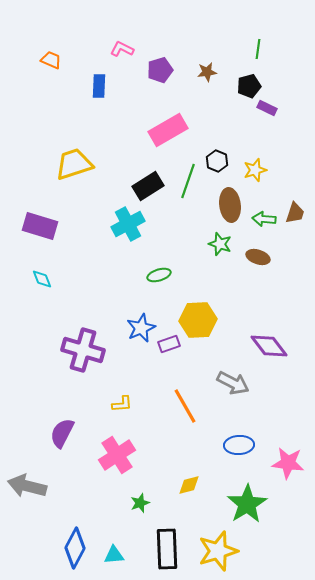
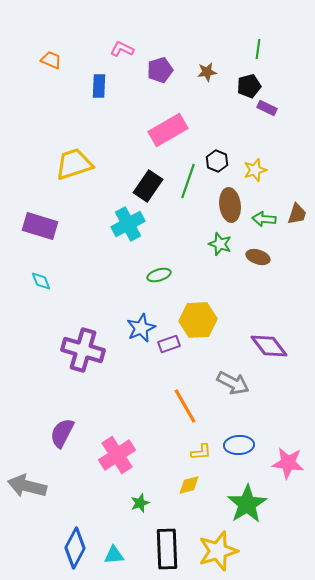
black rectangle at (148, 186): rotated 24 degrees counterclockwise
brown trapezoid at (295, 213): moved 2 px right, 1 px down
cyan diamond at (42, 279): moved 1 px left, 2 px down
yellow L-shape at (122, 404): moved 79 px right, 48 px down
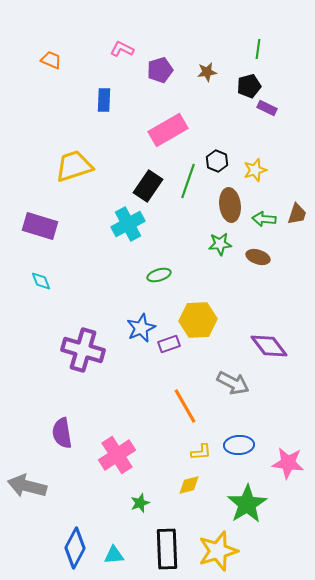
blue rectangle at (99, 86): moved 5 px right, 14 px down
yellow trapezoid at (74, 164): moved 2 px down
green star at (220, 244): rotated 25 degrees counterclockwise
purple semicircle at (62, 433): rotated 36 degrees counterclockwise
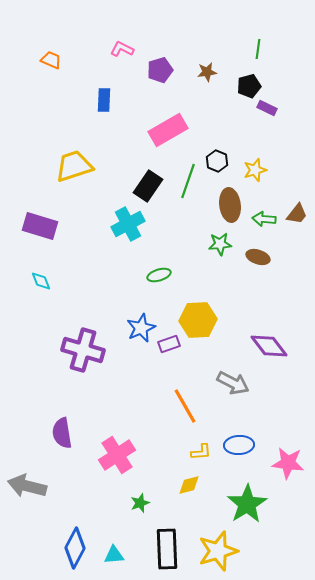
brown trapezoid at (297, 214): rotated 20 degrees clockwise
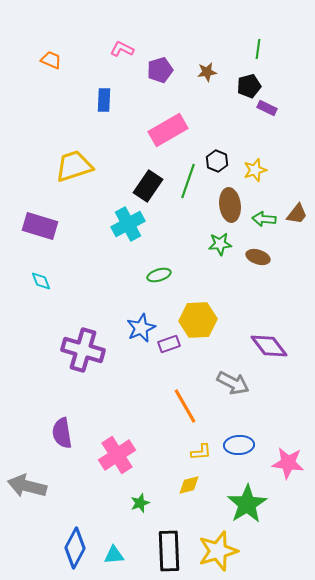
black rectangle at (167, 549): moved 2 px right, 2 px down
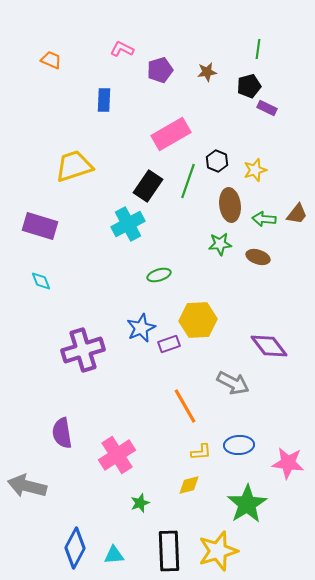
pink rectangle at (168, 130): moved 3 px right, 4 px down
purple cross at (83, 350): rotated 33 degrees counterclockwise
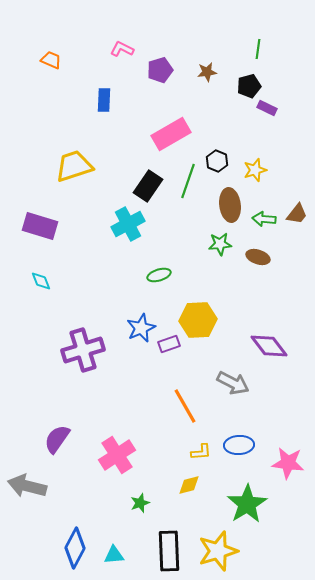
purple semicircle at (62, 433): moved 5 px left, 6 px down; rotated 44 degrees clockwise
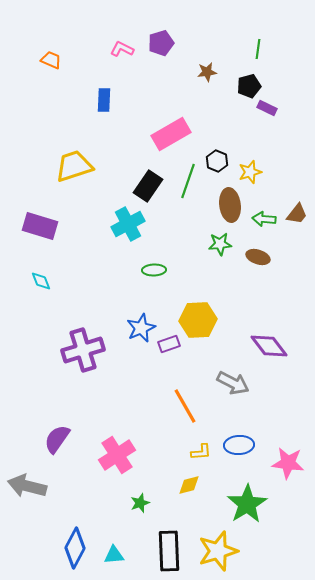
purple pentagon at (160, 70): moved 1 px right, 27 px up
yellow star at (255, 170): moved 5 px left, 2 px down
green ellipse at (159, 275): moved 5 px left, 5 px up; rotated 15 degrees clockwise
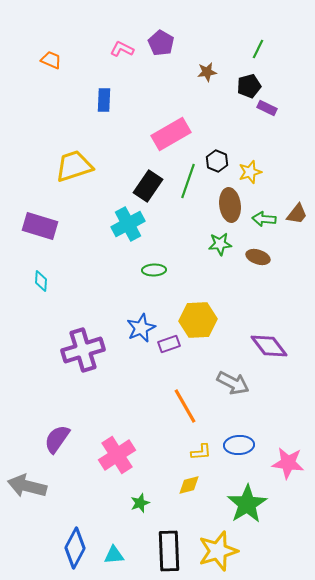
purple pentagon at (161, 43): rotated 25 degrees counterclockwise
green line at (258, 49): rotated 18 degrees clockwise
cyan diamond at (41, 281): rotated 25 degrees clockwise
